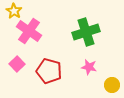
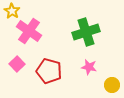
yellow star: moved 2 px left
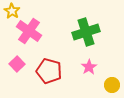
pink star: rotated 28 degrees clockwise
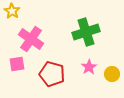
pink cross: moved 2 px right, 8 px down
pink square: rotated 35 degrees clockwise
red pentagon: moved 3 px right, 3 px down
yellow circle: moved 11 px up
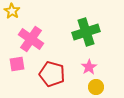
yellow circle: moved 16 px left, 13 px down
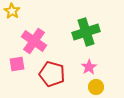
pink cross: moved 3 px right, 2 px down
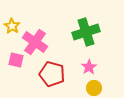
yellow star: moved 15 px down
pink cross: moved 1 px right, 1 px down
pink square: moved 1 px left, 4 px up; rotated 21 degrees clockwise
yellow circle: moved 2 px left, 1 px down
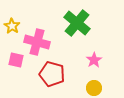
green cross: moved 9 px left, 9 px up; rotated 32 degrees counterclockwise
pink cross: moved 2 px right; rotated 20 degrees counterclockwise
pink star: moved 5 px right, 7 px up
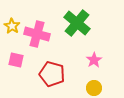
pink cross: moved 8 px up
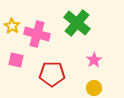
red pentagon: rotated 15 degrees counterclockwise
